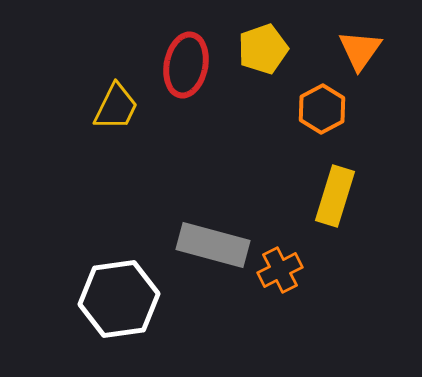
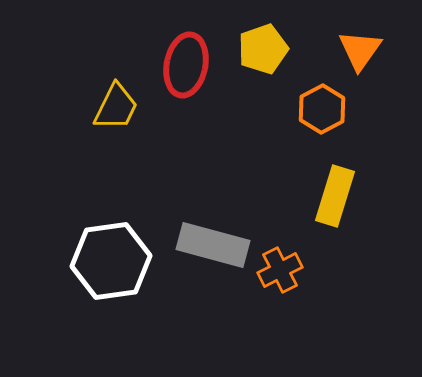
white hexagon: moved 8 px left, 38 px up
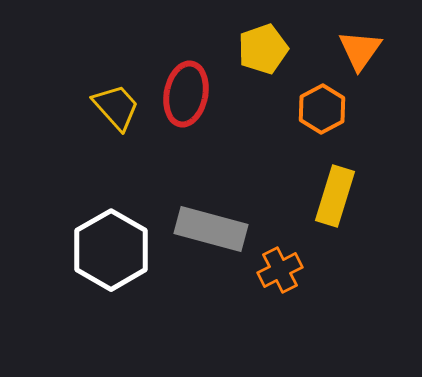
red ellipse: moved 29 px down
yellow trapezoid: rotated 68 degrees counterclockwise
gray rectangle: moved 2 px left, 16 px up
white hexagon: moved 11 px up; rotated 22 degrees counterclockwise
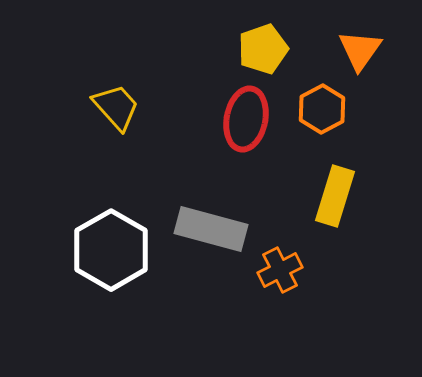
red ellipse: moved 60 px right, 25 px down
